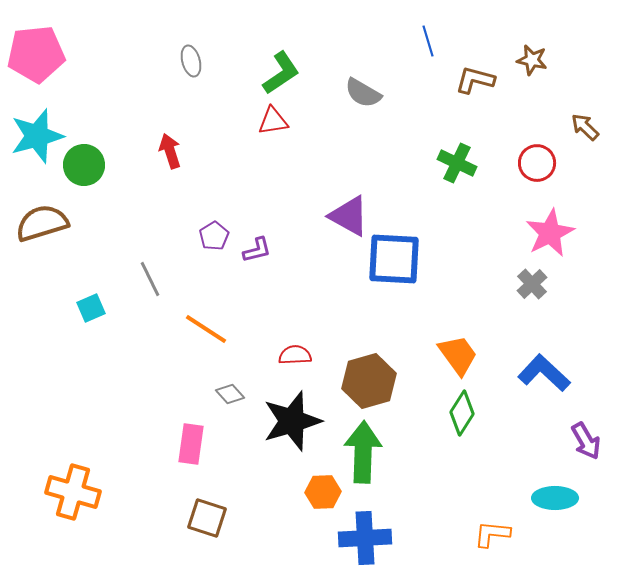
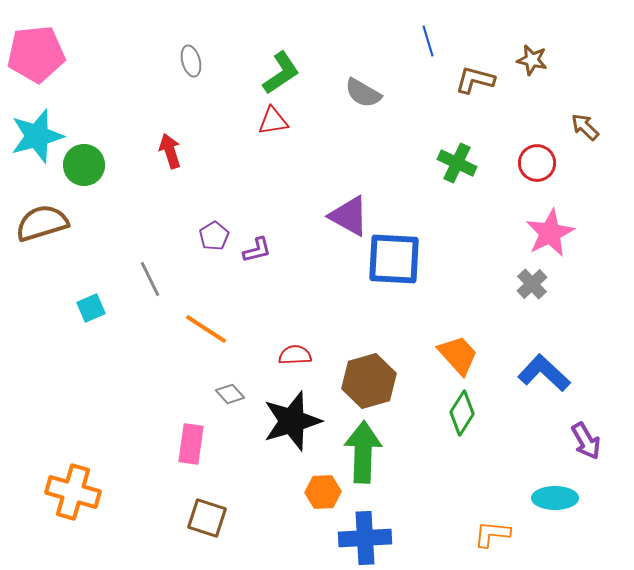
orange trapezoid: rotated 6 degrees counterclockwise
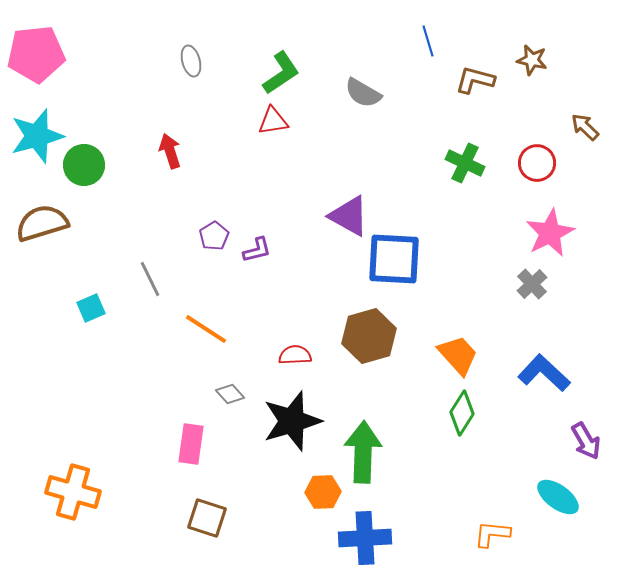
green cross: moved 8 px right
brown hexagon: moved 45 px up
cyan ellipse: moved 3 px right, 1 px up; rotated 36 degrees clockwise
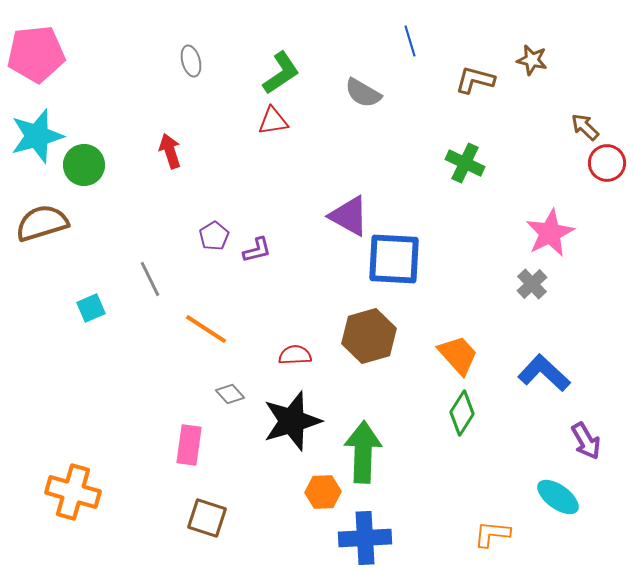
blue line: moved 18 px left
red circle: moved 70 px right
pink rectangle: moved 2 px left, 1 px down
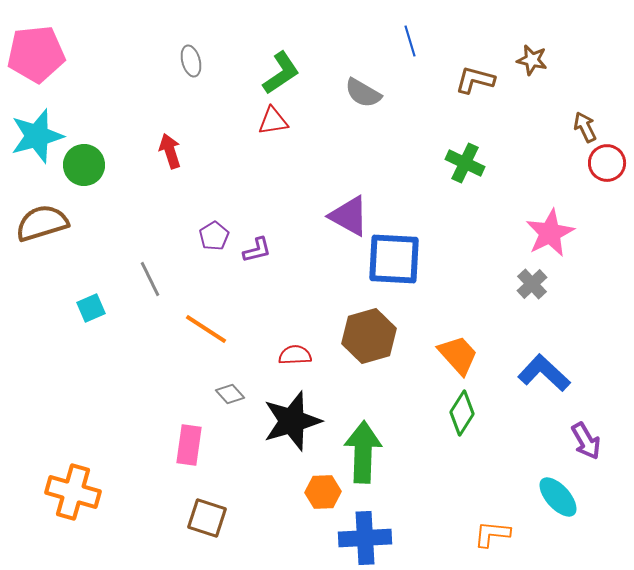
brown arrow: rotated 20 degrees clockwise
cyan ellipse: rotated 12 degrees clockwise
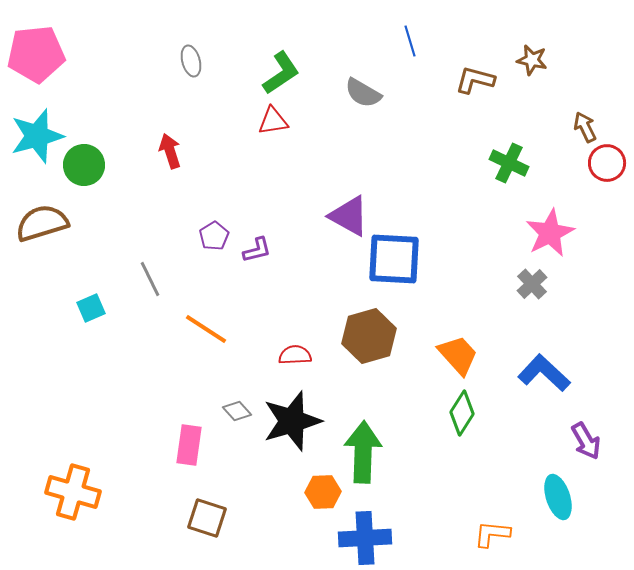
green cross: moved 44 px right
gray diamond: moved 7 px right, 17 px down
cyan ellipse: rotated 24 degrees clockwise
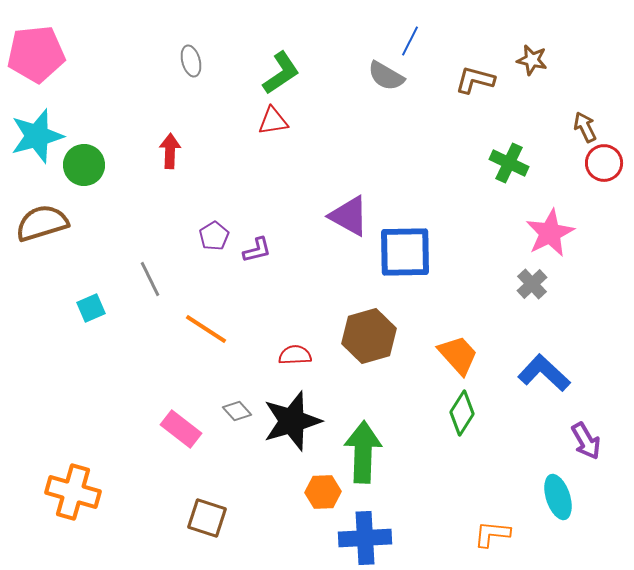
blue line: rotated 44 degrees clockwise
gray semicircle: moved 23 px right, 17 px up
red arrow: rotated 20 degrees clockwise
red circle: moved 3 px left
blue square: moved 11 px right, 7 px up; rotated 4 degrees counterclockwise
pink rectangle: moved 8 px left, 16 px up; rotated 60 degrees counterclockwise
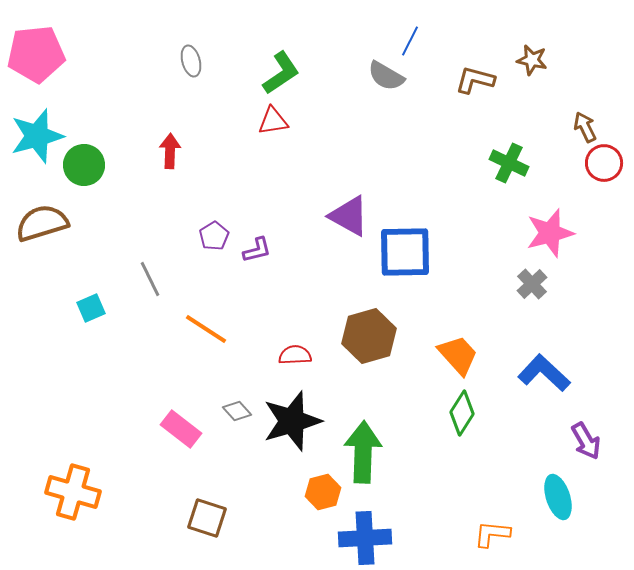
pink star: rotated 12 degrees clockwise
orange hexagon: rotated 12 degrees counterclockwise
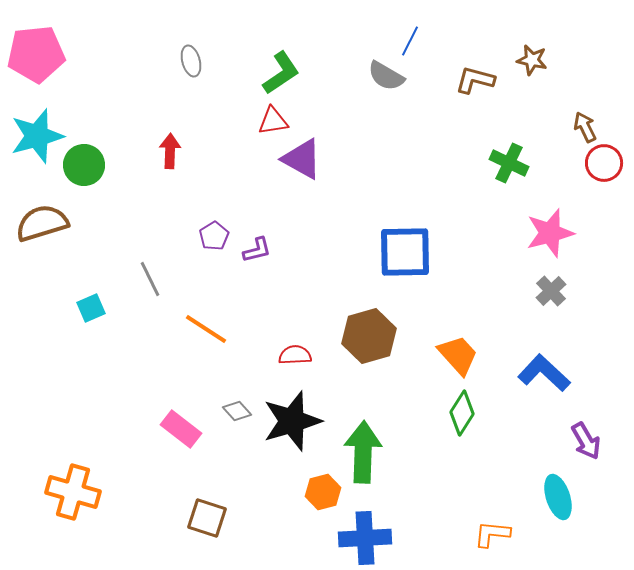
purple triangle: moved 47 px left, 57 px up
gray cross: moved 19 px right, 7 px down
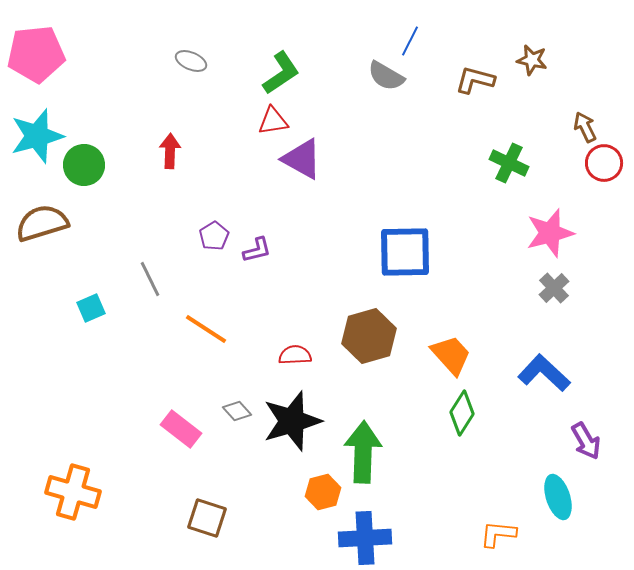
gray ellipse: rotated 52 degrees counterclockwise
gray cross: moved 3 px right, 3 px up
orange trapezoid: moved 7 px left
orange L-shape: moved 6 px right
